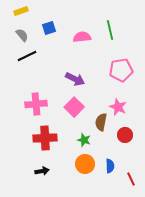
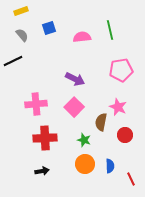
black line: moved 14 px left, 5 px down
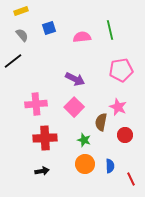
black line: rotated 12 degrees counterclockwise
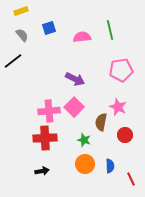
pink cross: moved 13 px right, 7 px down
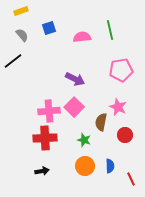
orange circle: moved 2 px down
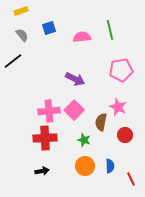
pink square: moved 3 px down
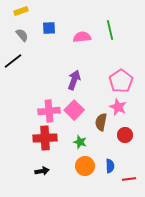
blue square: rotated 16 degrees clockwise
pink pentagon: moved 11 px down; rotated 25 degrees counterclockwise
purple arrow: moved 1 px left, 1 px down; rotated 96 degrees counterclockwise
green star: moved 4 px left, 2 px down
red line: moved 2 px left; rotated 72 degrees counterclockwise
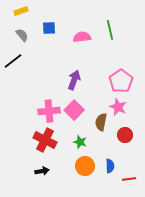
red cross: moved 2 px down; rotated 30 degrees clockwise
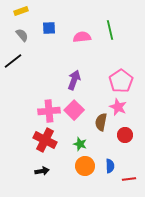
green star: moved 2 px down
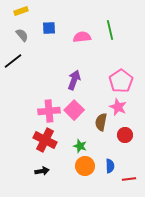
green star: moved 2 px down
